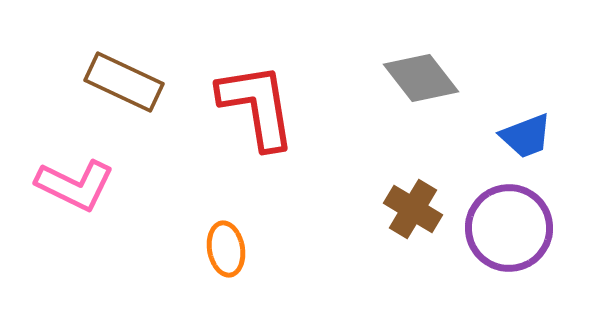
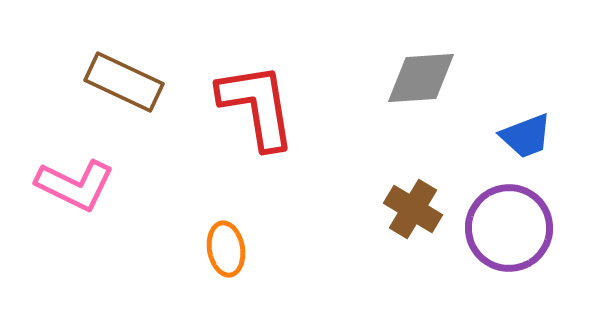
gray diamond: rotated 56 degrees counterclockwise
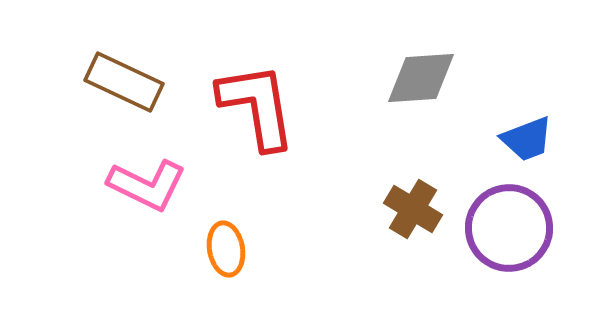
blue trapezoid: moved 1 px right, 3 px down
pink L-shape: moved 72 px right
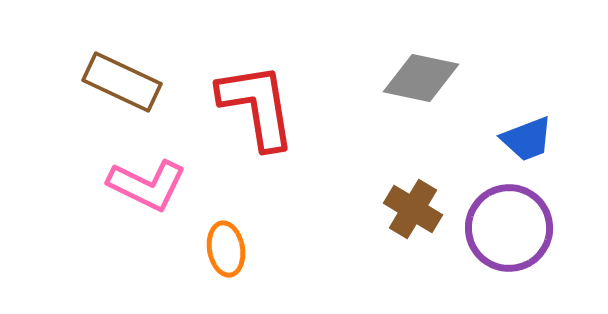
gray diamond: rotated 16 degrees clockwise
brown rectangle: moved 2 px left
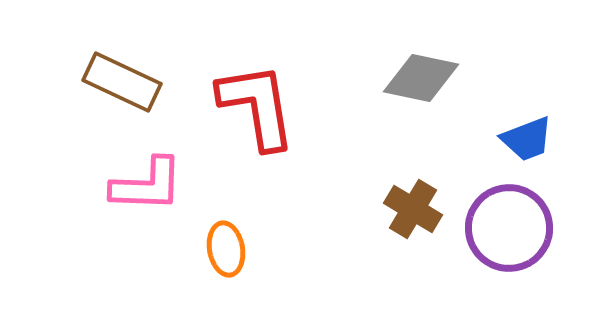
pink L-shape: rotated 24 degrees counterclockwise
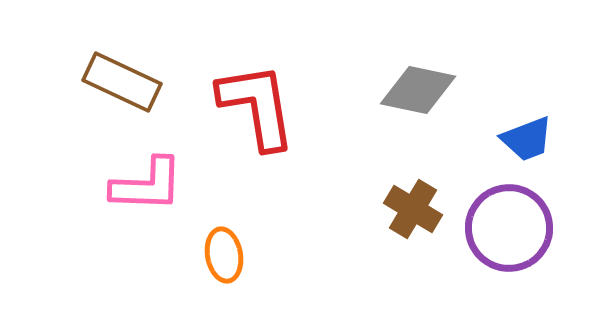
gray diamond: moved 3 px left, 12 px down
orange ellipse: moved 2 px left, 6 px down
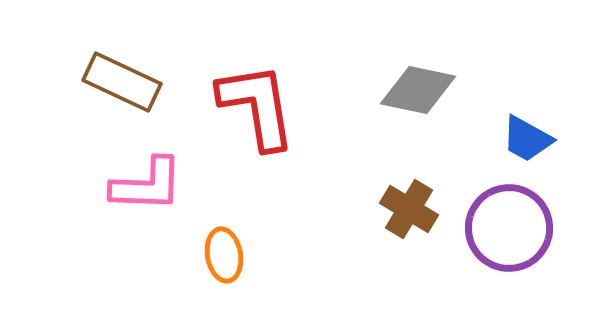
blue trapezoid: rotated 50 degrees clockwise
brown cross: moved 4 px left
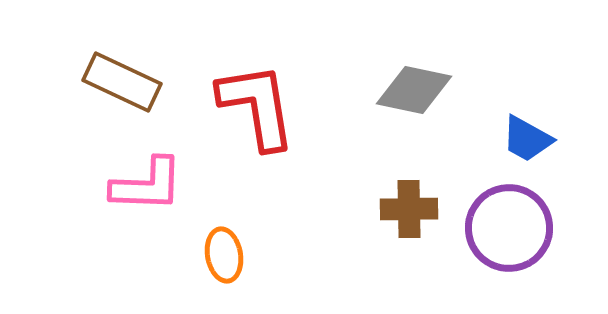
gray diamond: moved 4 px left
brown cross: rotated 32 degrees counterclockwise
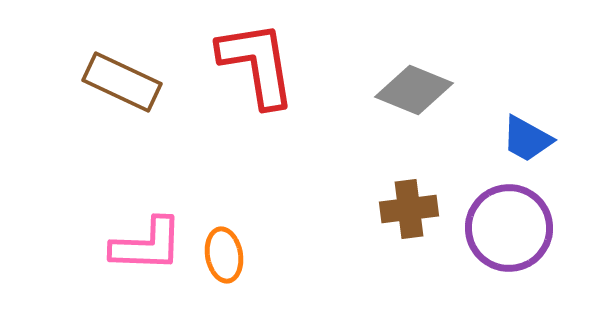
gray diamond: rotated 10 degrees clockwise
red L-shape: moved 42 px up
pink L-shape: moved 60 px down
brown cross: rotated 6 degrees counterclockwise
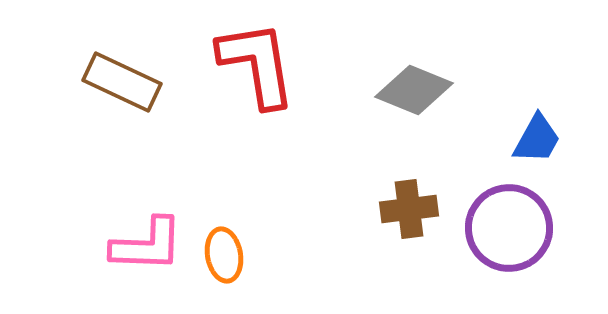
blue trapezoid: moved 10 px right; rotated 90 degrees counterclockwise
